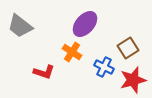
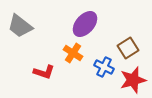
orange cross: moved 1 px right, 1 px down
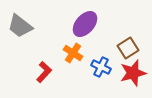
blue cross: moved 3 px left
red L-shape: rotated 65 degrees counterclockwise
red star: moved 7 px up
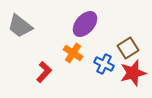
blue cross: moved 3 px right, 3 px up
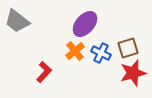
gray trapezoid: moved 3 px left, 5 px up
brown square: rotated 15 degrees clockwise
orange cross: moved 2 px right, 2 px up; rotated 18 degrees clockwise
blue cross: moved 3 px left, 11 px up
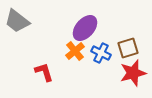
purple ellipse: moved 4 px down
red L-shape: rotated 60 degrees counterclockwise
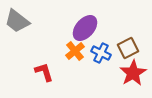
brown square: rotated 10 degrees counterclockwise
red star: rotated 16 degrees counterclockwise
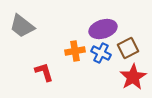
gray trapezoid: moved 5 px right, 5 px down
purple ellipse: moved 18 px right, 1 px down; rotated 32 degrees clockwise
orange cross: rotated 30 degrees clockwise
red star: moved 4 px down
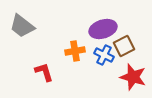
brown square: moved 4 px left, 2 px up
blue cross: moved 3 px right, 2 px down
red star: rotated 24 degrees counterclockwise
